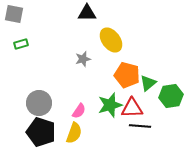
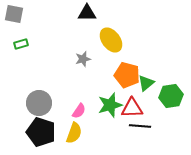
green triangle: moved 2 px left
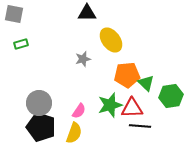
orange pentagon: rotated 20 degrees counterclockwise
green triangle: rotated 36 degrees counterclockwise
black pentagon: moved 5 px up
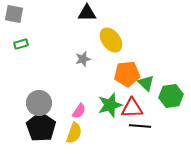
orange pentagon: moved 1 px up
black pentagon: rotated 16 degrees clockwise
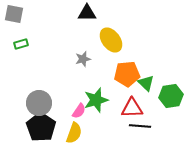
green star: moved 14 px left, 5 px up
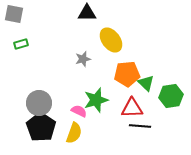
pink semicircle: rotated 98 degrees counterclockwise
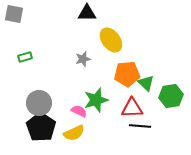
green rectangle: moved 4 px right, 13 px down
yellow semicircle: rotated 45 degrees clockwise
